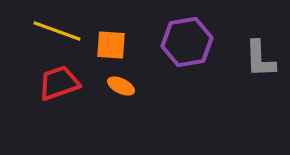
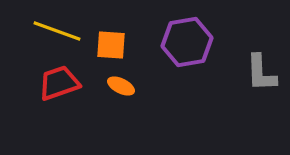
gray L-shape: moved 1 px right, 14 px down
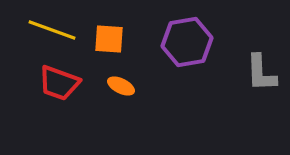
yellow line: moved 5 px left, 1 px up
orange square: moved 2 px left, 6 px up
red trapezoid: rotated 141 degrees counterclockwise
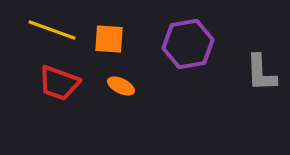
purple hexagon: moved 1 px right, 2 px down
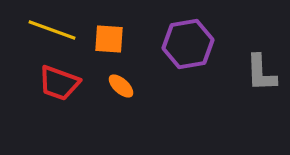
orange ellipse: rotated 16 degrees clockwise
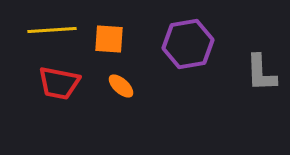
yellow line: rotated 24 degrees counterclockwise
red trapezoid: rotated 9 degrees counterclockwise
